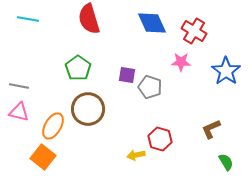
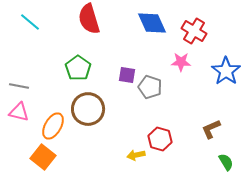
cyan line: moved 2 px right, 3 px down; rotated 30 degrees clockwise
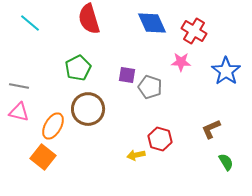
cyan line: moved 1 px down
green pentagon: rotated 10 degrees clockwise
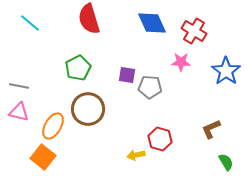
gray pentagon: rotated 15 degrees counterclockwise
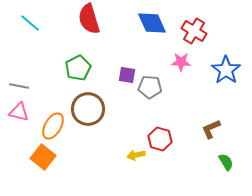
blue star: moved 1 px up
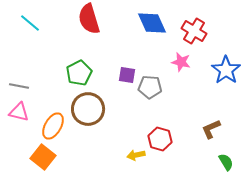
pink star: rotated 12 degrees clockwise
green pentagon: moved 1 px right, 5 px down
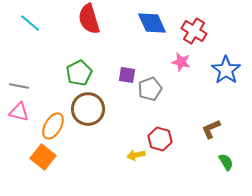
gray pentagon: moved 2 px down; rotated 25 degrees counterclockwise
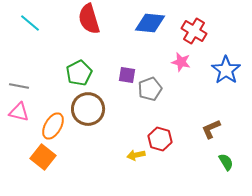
blue diamond: moved 2 px left; rotated 60 degrees counterclockwise
